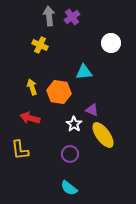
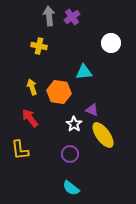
yellow cross: moved 1 px left, 1 px down; rotated 14 degrees counterclockwise
red arrow: rotated 36 degrees clockwise
cyan semicircle: moved 2 px right
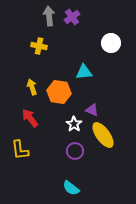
purple circle: moved 5 px right, 3 px up
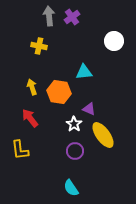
white circle: moved 3 px right, 2 px up
purple triangle: moved 3 px left, 1 px up
cyan semicircle: rotated 18 degrees clockwise
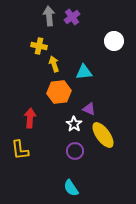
yellow arrow: moved 22 px right, 23 px up
orange hexagon: rotated 15 degrees counterclockwise
red arrow: rotated 42 degrees clockwise
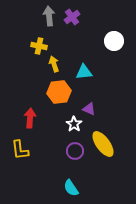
yellow ellipse: moved 9 px down
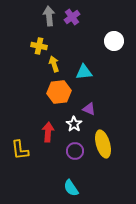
red arrow: moved 18 px right, 14 px down
yellow ellipse: rotated 20 degrees clockwise
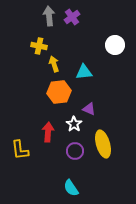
white circle: moved 1 px right, 4 px down
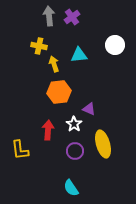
cyan triangle: moved 5 px left, 17 px up
red arrow: moved 2 px up
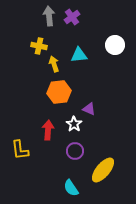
yellow ellipse: moved 26 px down; rotated 56 degrees clockwise
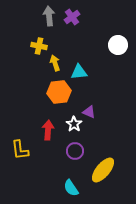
white circle: moved 3 px right
cyan triangle: moved 17 px down
yellow arrow: moved 1 px right, 1 px up
purple triangle: moved 3 px down
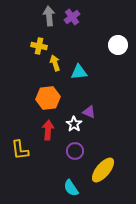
orange hexagon: moved 11 px left, 6 px down
